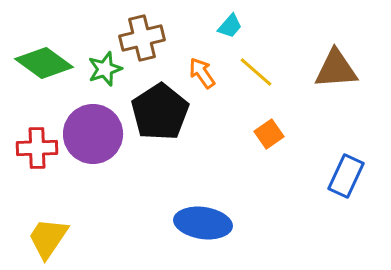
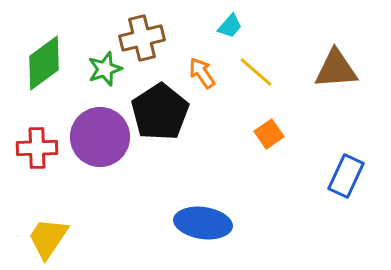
green diamond: rotated 72 degrees counterclockwise
purple circle: moved 7 px right, 3 px down
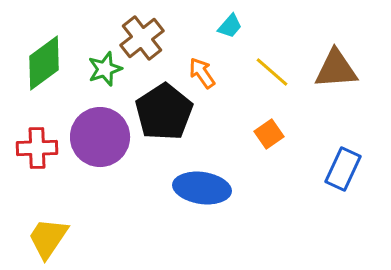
brown cross: rotated 24 degrees counterclockwise
yellow line: moved 16 px right
black pentagon: moved 4 px right
blue rectangle: moved 3 px left, 7 px up
blue ellipse: moved 1 px left, 35 px up
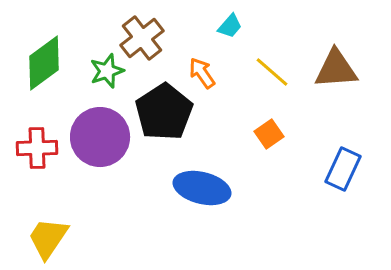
green star: moved 2 px right, 2 px down
blue ellipse: rotated 6 degrees clockwise
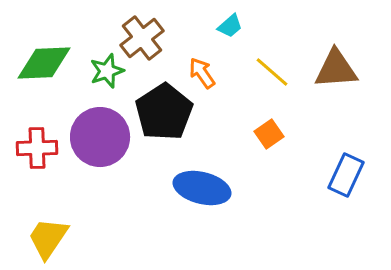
cyan trapezoid: rotated 8 degrees clockwise
green diamond: rotated 34 degrees clockwise
blue rectangle: moved 3 px right, 6 px down
